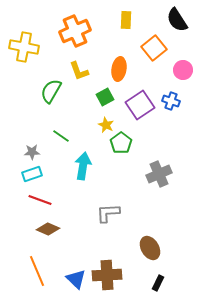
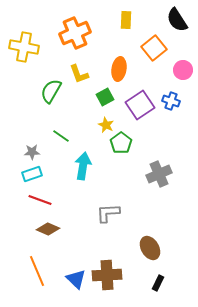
orange cross: moved 2 px down
yellow L-shape: moved 3 px down
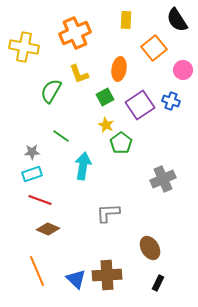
gray cross: moved 4 px right, 5 px down
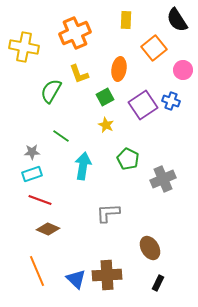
purple square: moved 3 px right
green pentagon: moved 7 px right, 16 px down; rotated 10 degrees counterclockwise
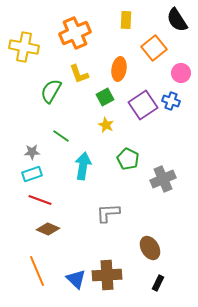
pink circle: moved 2 px left, 3 px down
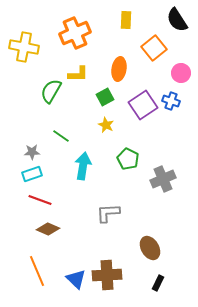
yellow L-shape: moved 1 px left; rotated 70 degrees counterclockwise
